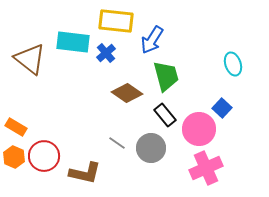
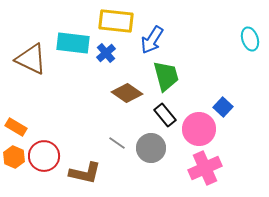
cyan rectangle: moved 1 px down
brown triangle: moved 1 px right; rotated 12 degrees counterclockwise
cyan ellipse: moved 17 px right, 25 px up
blue square: moved 1 px right, 1 px up
pink cross: moved 1 px left
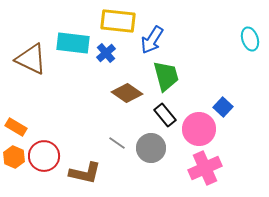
yellow rectangle: moved 2 px right
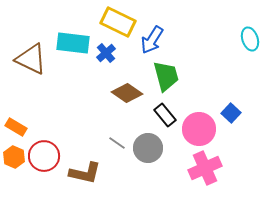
yellow rectangle: moved 1 px down; rotated 20 degrees clockwise
blue square: moved 8 px right, 6 px down
gray circle: moved 3 px left
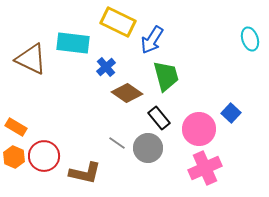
blue cross: moved 14 px down
black rectangle: moved 6 px left, 3 px down
